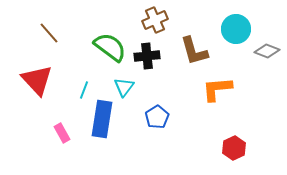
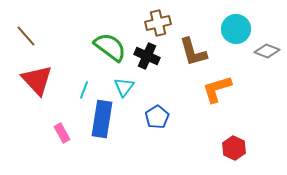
brown cross: moved 3 px right, 3 px down; rotated 10 degrees clockwise
brown line: moved 23 px left, 3 px down
brown L-shape: moved 1 px left, 1 px down
black cross: rotated 30 degrees clockwise
orange L-shape: rotated 12 degrees counterclockwise
red hexagon: rotated 10 degrees counterclockwise
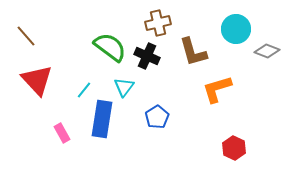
cyan line: rotated 18 degrees clockwise
